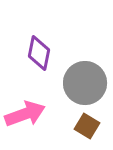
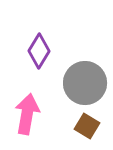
purple diamond: moved 2 px up; rotated 20 degrees clockwise
pink arrow: moved 2 px right; rotated 60 degrees counterclockwise
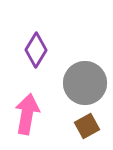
purple diamond: moved 3 px left, 1 px up
brown square: rotated 30 degrees clockwise
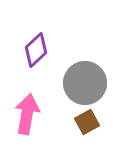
purple diamond: rotated 16 degrees clockwise
brown square: moved 4 px up
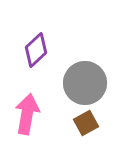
brown square: moved 1 px left, 1 px down
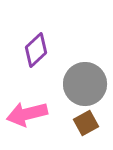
gray circle: moved 1 px down
pink arrow: rotated 114 degrees counterclockwise
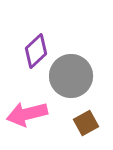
purple diamond: moved 1 px down
gray circle: moved 14 px left, 8 px up
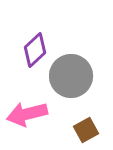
purple diamond: moved 1 px left, 1 px up
brown square: moved 7 px down
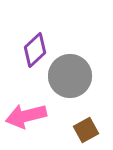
gray circle: moved 1 px left
pink arrow: moved 1 px left, 2 px down
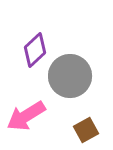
pink arrow: rotated 18 degrees counterclockwise
